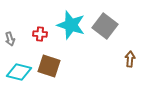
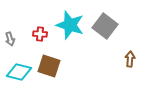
cyan star: moved 1 px left
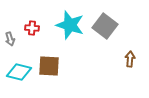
red cross: moved 8 px left, 6 px up
brown square: rotated 15 degrees counterclockwise
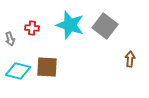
brown square: moved 2 px left, 1 px down
cyan diamond: moved 1 px left, 1 px up
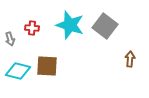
brown square: moved 1 px up
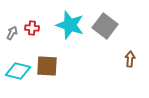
gray arrow: moved 2 px right, 6 px up; rotated 136 degrees counterclockwise
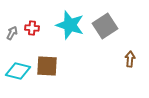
gray square: rotated 20 degrees clockwise
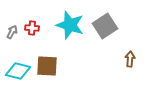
gray arrow: moved 1 px up
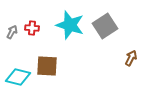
brown arrow: moved 1 px right, 1 px up; rotated 21 degrees clockwise
cyan diamond: moved 6 px down
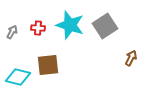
red cross: moved 6 px right
brown square: moved 1 px right, 1 px up; rotated 10 degrees counterclockwise
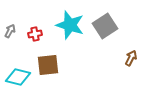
red cross: moved 3 px left, 6 px down; rotated 16 degrees counterclockwise
gray arrow: moved 2 px left, 1 px up
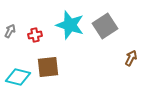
red cross: moved 1 px down
brown square: moved 2 px down
